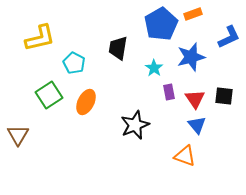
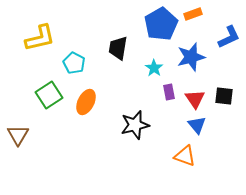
black star: rotated 8 degrees clockwise
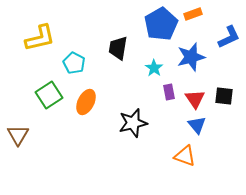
black star: moved 2 px left, 2 px up
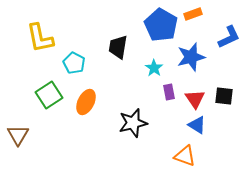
blue pentagon: moved 1 px down; rotated 12 degrees counterclockwise
yellow L-shape: rotated 92 degrees clockwise
black trapezoid: moved 1 px up
blue triangle: rotated 18 degrees counterclockwise
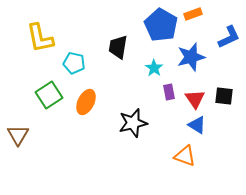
cyan pentagon: rotated 15 degrees counterclockwise
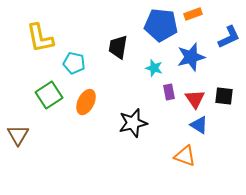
blue pentagon: rotated 24 degrees counterclockwise
cyan star: rotated 18 degrees counterclockwise
blue triangle: moved 2 px right
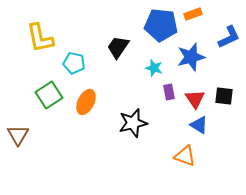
black trapezoid: rotated 25 degrees clockwise
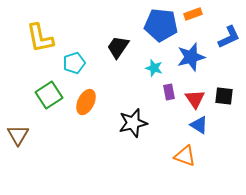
cyan pentagon: rotated 30 degrees counterclockwise
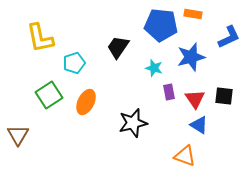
orange rectangle: rotated 30 degrees clockwise
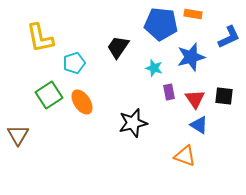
blue pentagon: moved 1 px up
orange ellipse: moved 4 px left; rotated 60 degrees counterclockwise
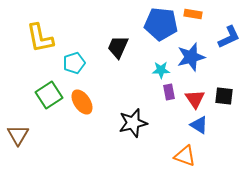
black trapezoid: rotated 10 degrees counterclockwise
cyan star: moved 7 px right, 2 px down; rotated 18 degrees counterclockwise
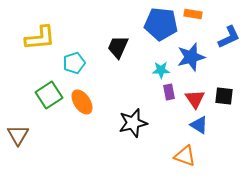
yellow L-shape: rotated 84 degrees counterclockwise
